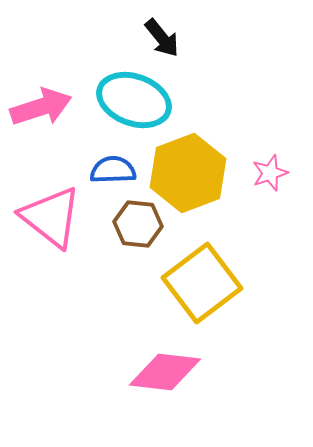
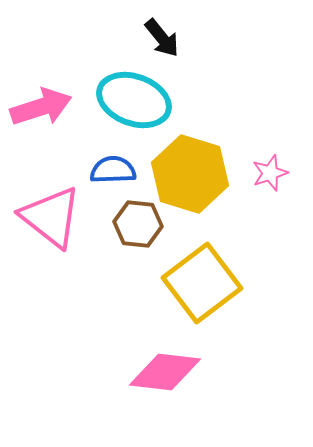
yellow hexagon: moved 2 px right, 1 px down; rotated 22 degrees counterclockwise
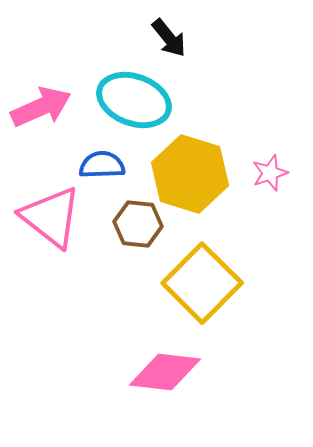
black arrow: moved 7 px right
pink arrow: rotated 6 degrees counterclockwise
blue semicircle: moved 11 px left, 5 px up
yellow square: rotated 8 degrees counterclockwise
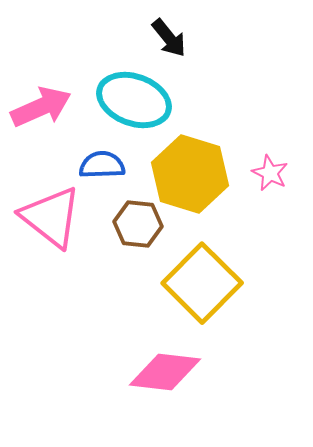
pink star: rotated 27 degrees counterclockwise
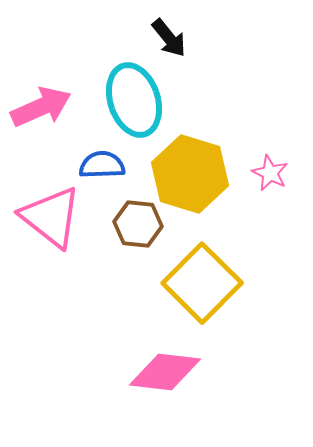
cyan ellipse: rotated 52 degrees clockwise
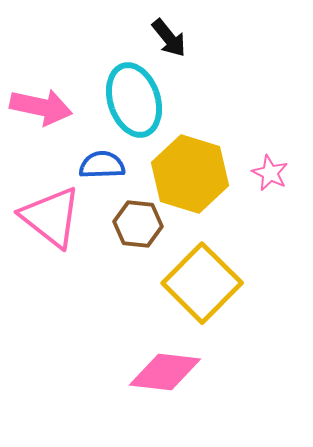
pink arrow: rotated 36 degrees clockwise
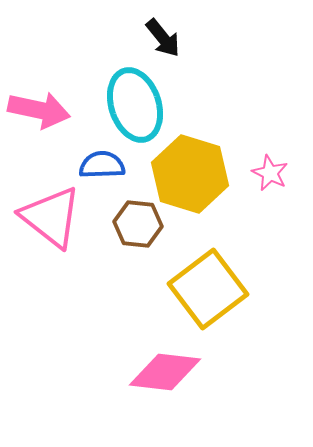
black arrow: moved 6 px left
cyan ellipse: moved 1 px right, 5 px down
pink arrow: moved 2 px left, 3 px down
yellow square: moved 6 px right, 6 px down; rotated 8 degrees clockwise
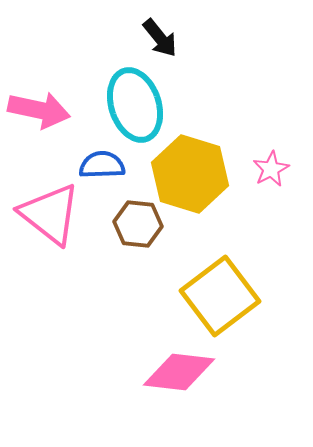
black arrow: moved 3 px left
pink star: moved 1 px right, 4 px up; rotated 18 degrees clockwise
pink triangle: moved 1 px left, 3 px up
yellow square: moved 12 px right, 7 px down
pink diamond: moved 14 px right
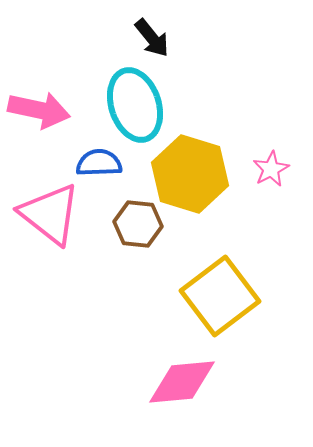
black arrow: moved 8 px left
blue semicircle: moved 3 px left, 2 px up
pink diamond: moved 3 px right, 10 px down; rotated 12 degrees counterclockwise
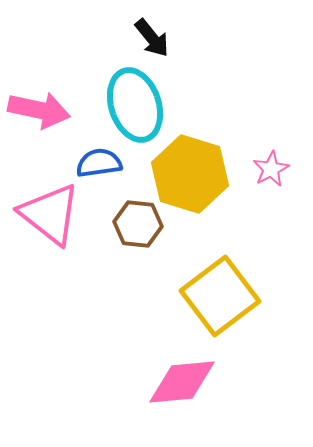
blue semicircle: rotated 6 degrees counterclockwise
